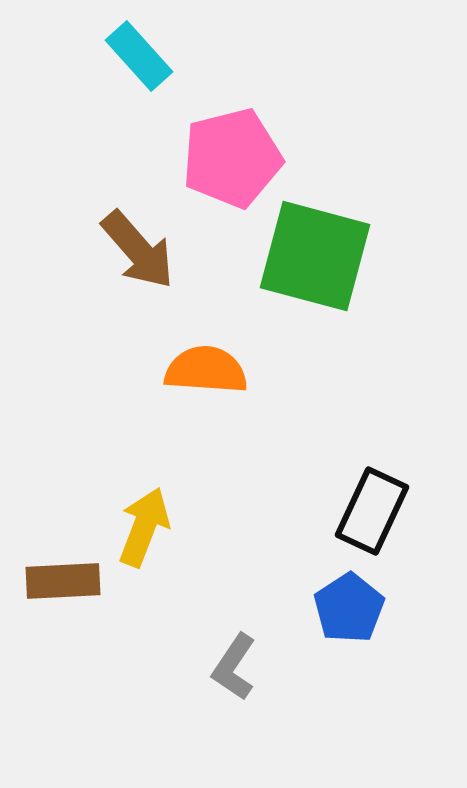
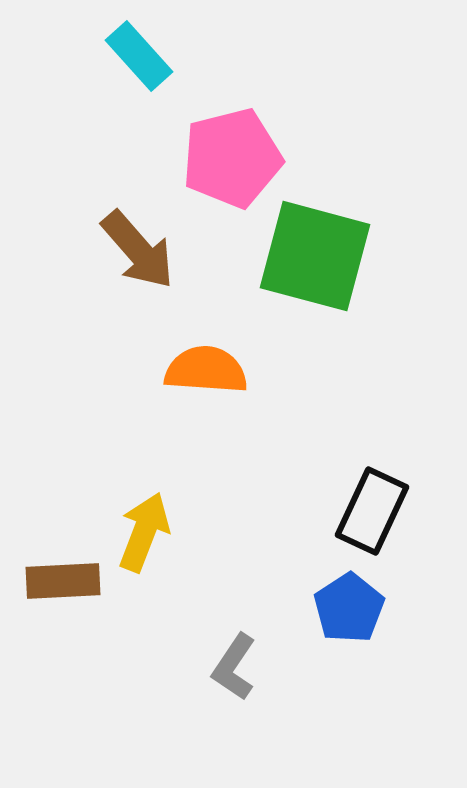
yellow arrow: moved 5 px down
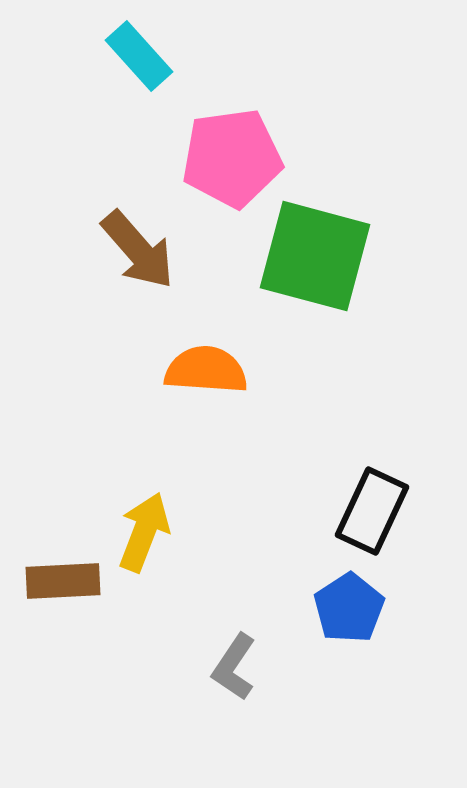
pink pentagon: rotated 6 degrees clockwise
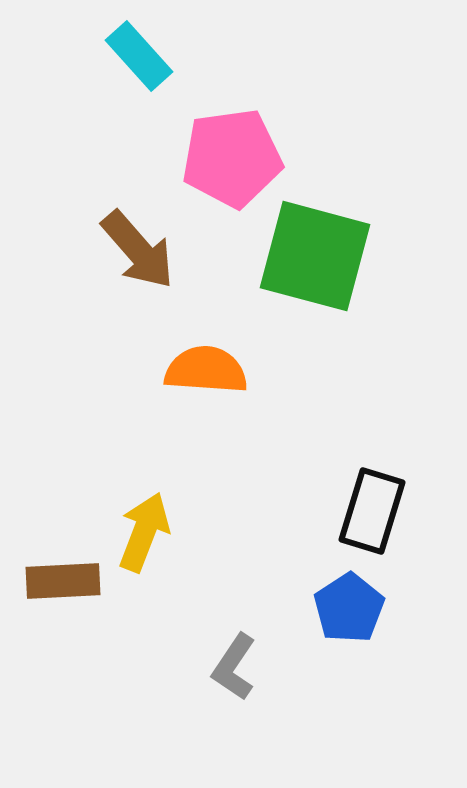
black rectangle: rotated 8 degrees counterclockwise
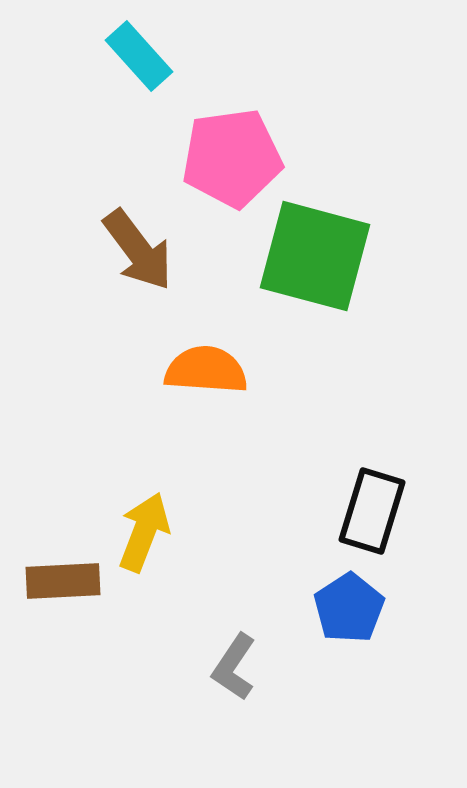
brown arrow: rotated 4 degrees clockwise
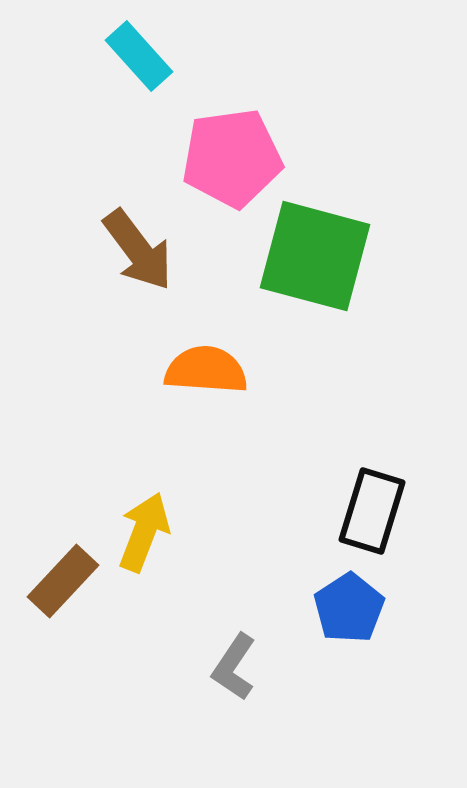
brown rectangle: rotated 44 degrees counterclockwise
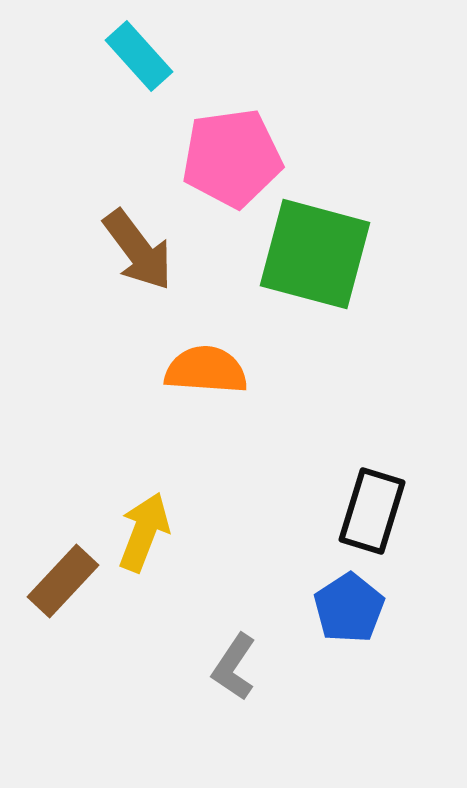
green square: moved 2 px up
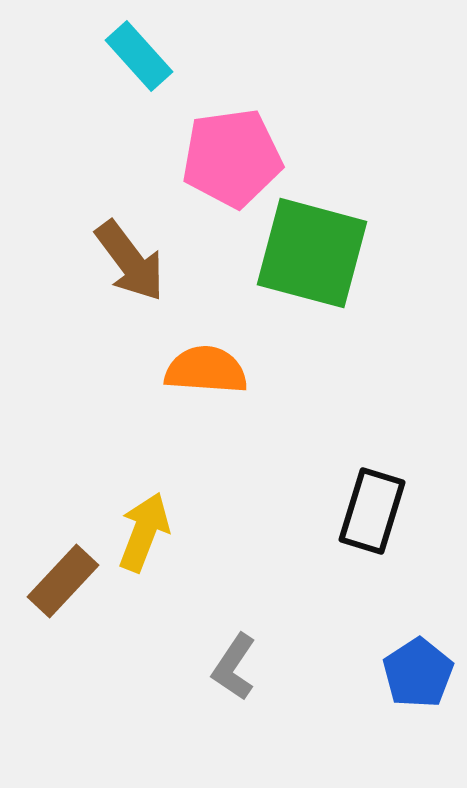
brown arrow: moved 8 px left, 11 px down
green square: moved 3 px left, 1 px up
blue pentagon: moved 69 px right, 65 px down
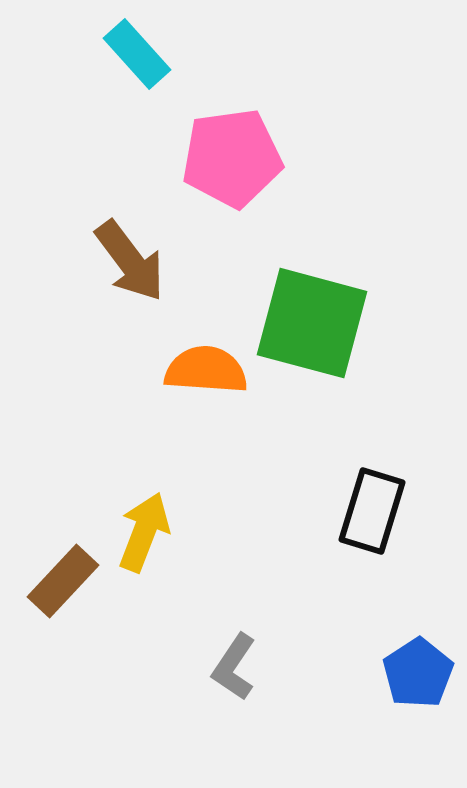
cyan rectangle: moved 2 px left, 2 px up
green square: moved 70 px down
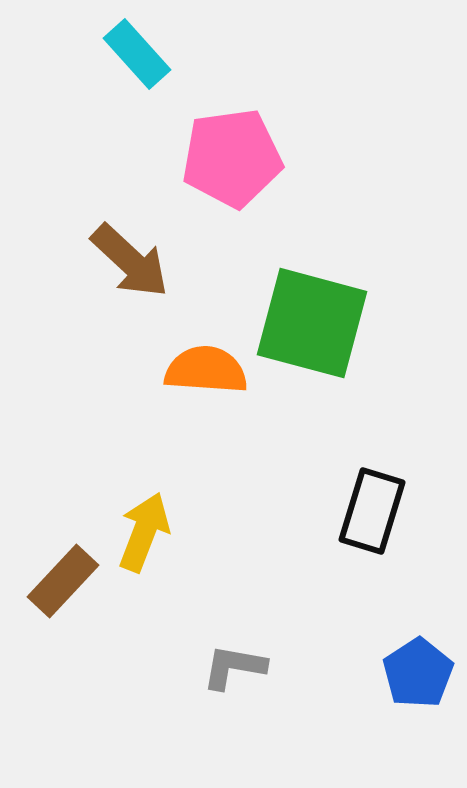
brown arrow: rotated 10 degrees counterclockwise
gray L-shape: rotated 66 degrees clockwise
